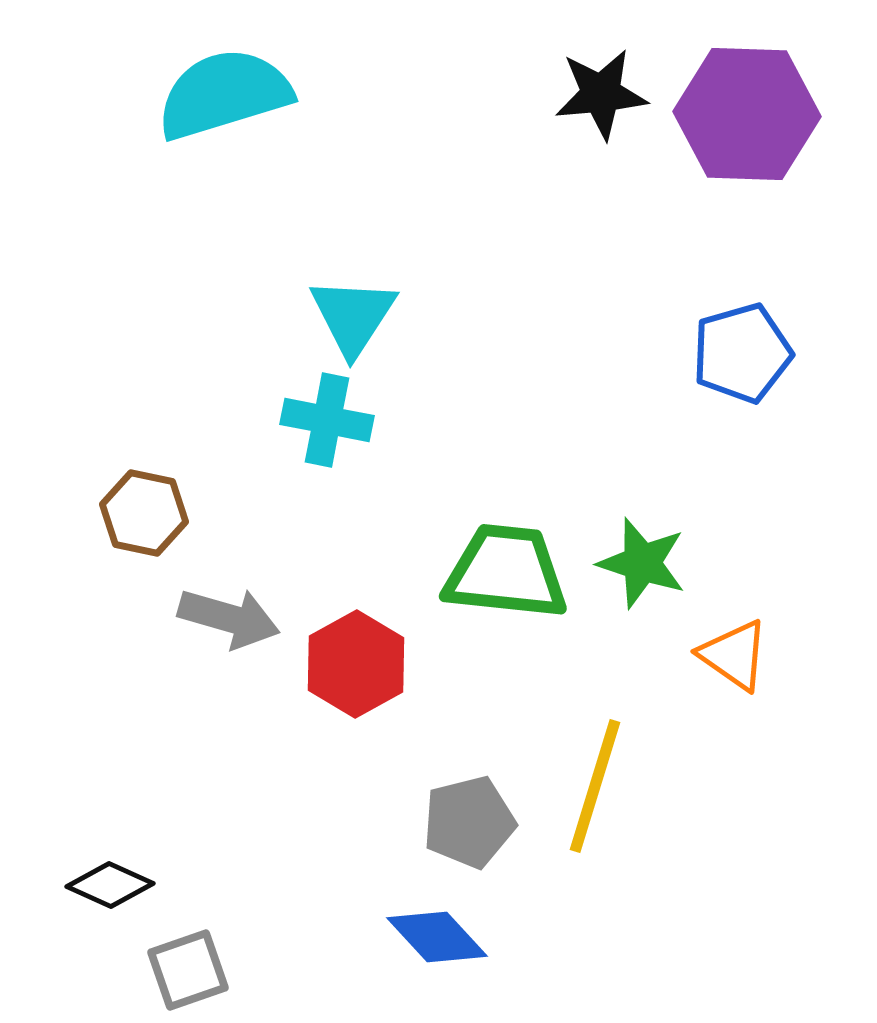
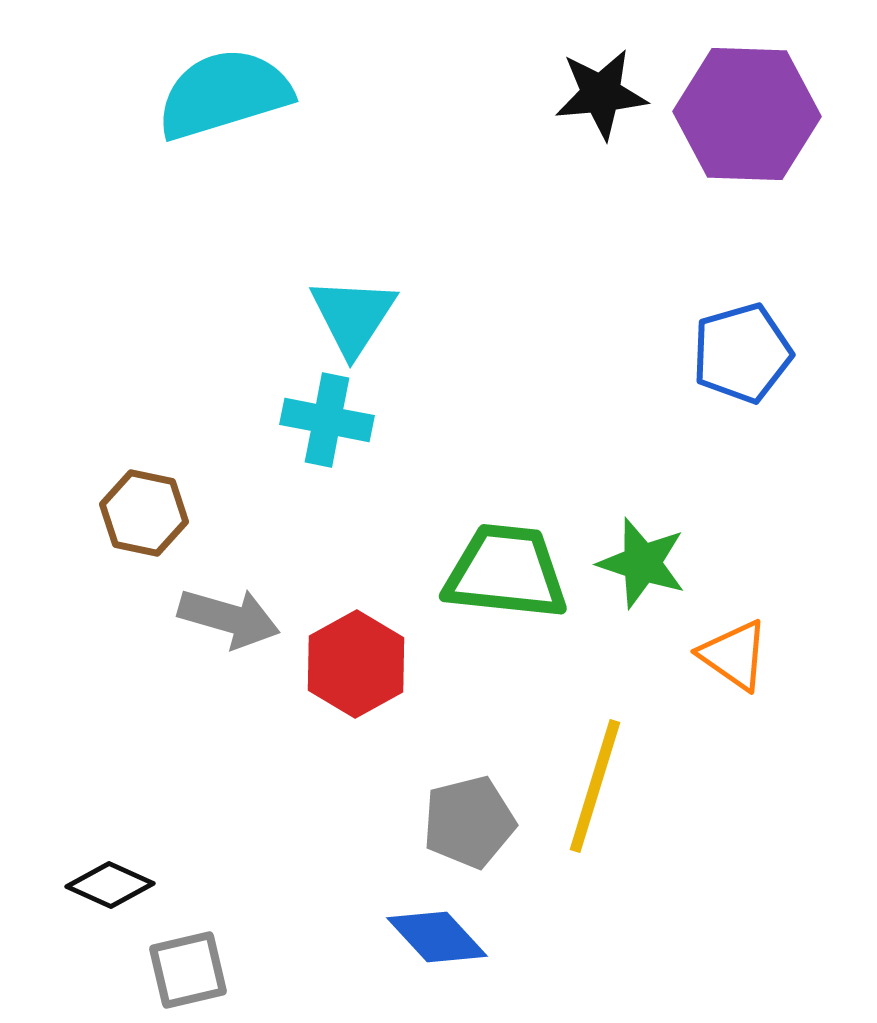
gray square: rotated 6 degrees clockwise
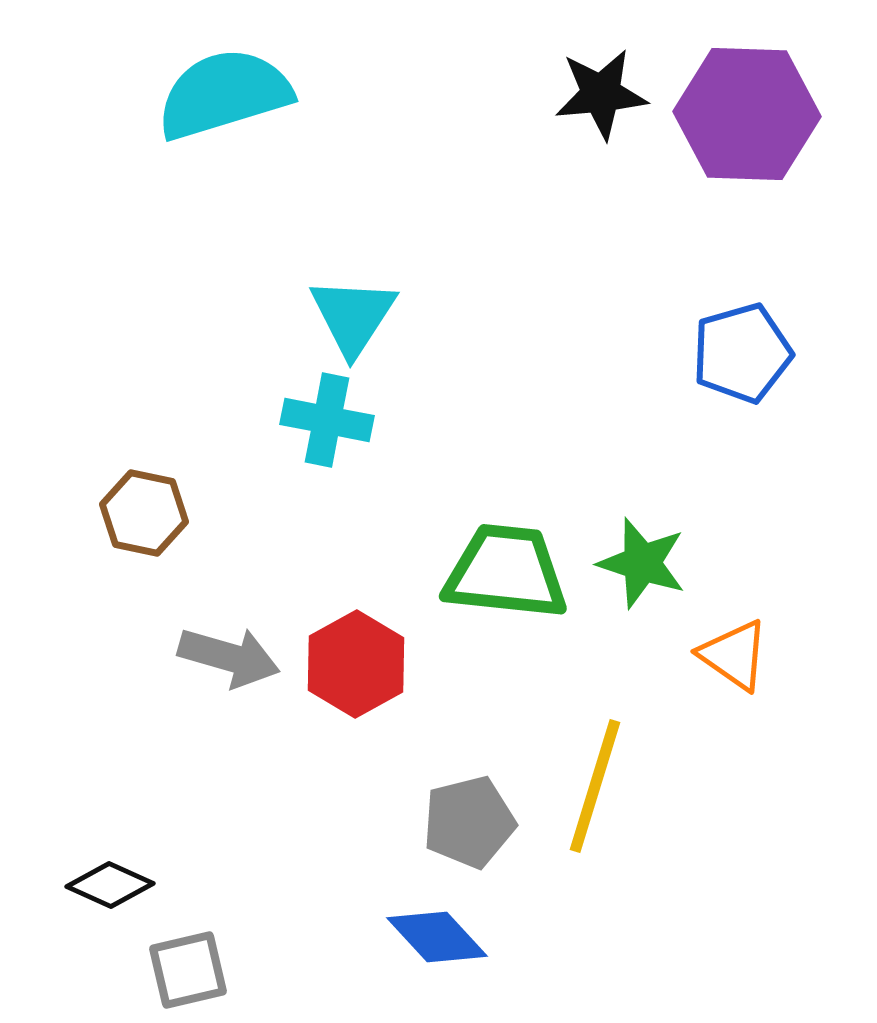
gray arrow: moved 39 px down
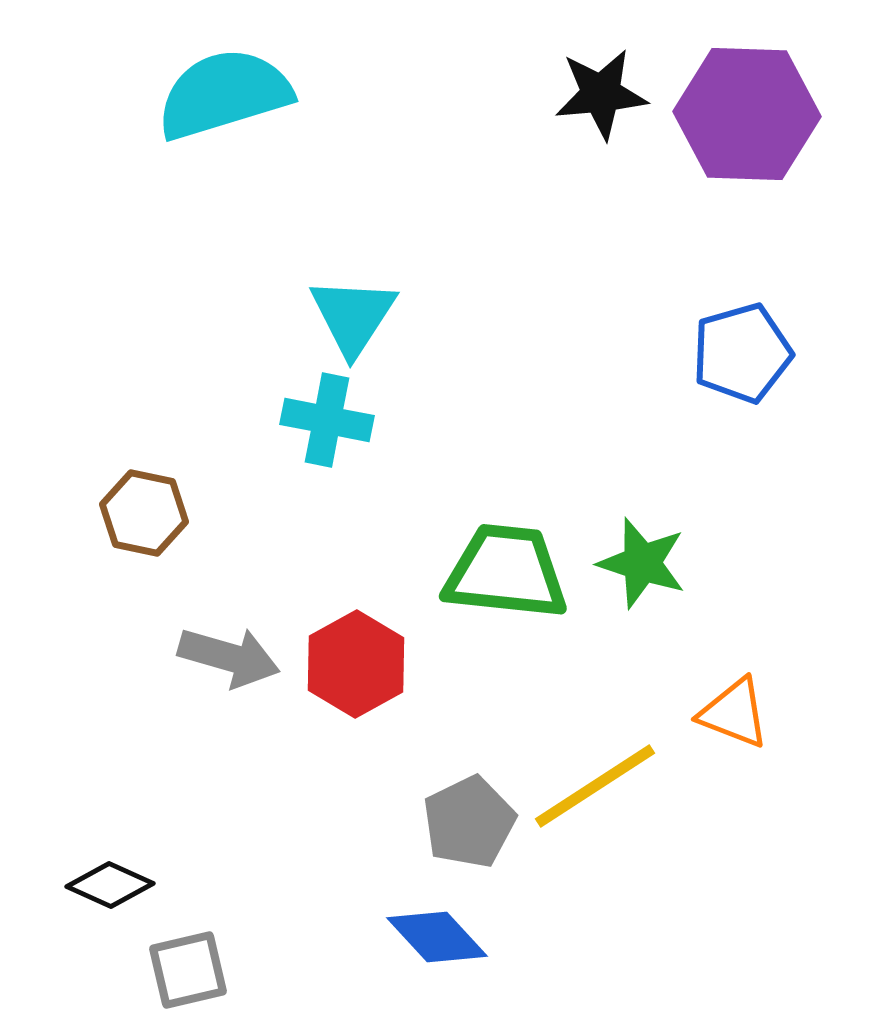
orange triangle: moved 58 px down; rotated 14 degrees counterclockwise
yellow line: rotated 40 degrees clockwise
gray pentagon: rotated 12 degrees counterclockwise
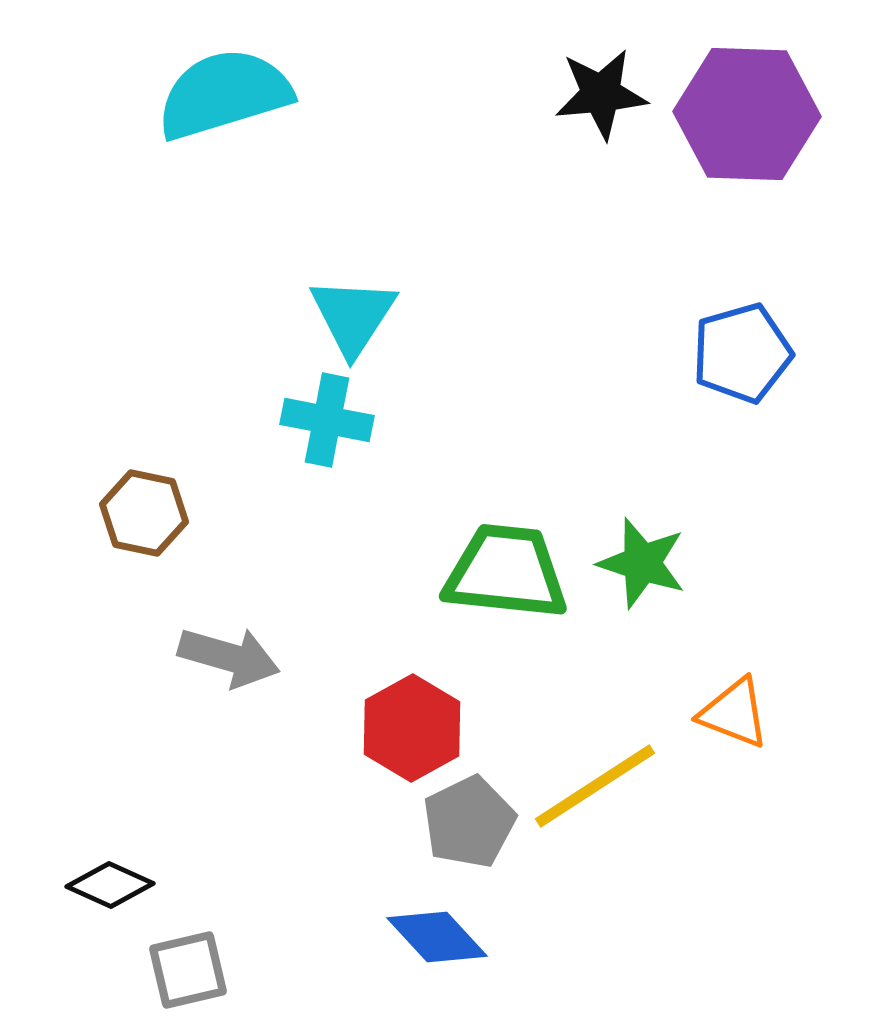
red hexagon: moved 56 px right, 64 px down
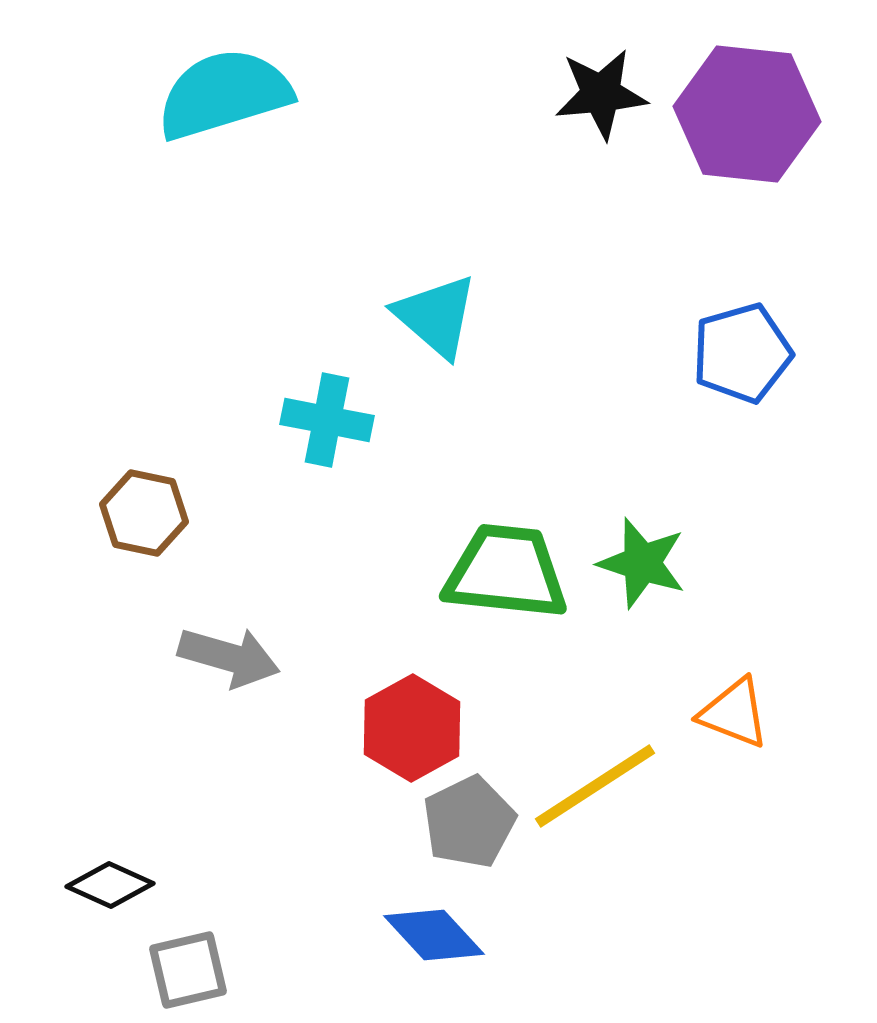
purple hexagon: rotated 4 degrees clockwise
cyan triangle: moved 83 px right; rotated 22 degrees counterclockwise
blue diamond: moved 3 px left, 2 px up
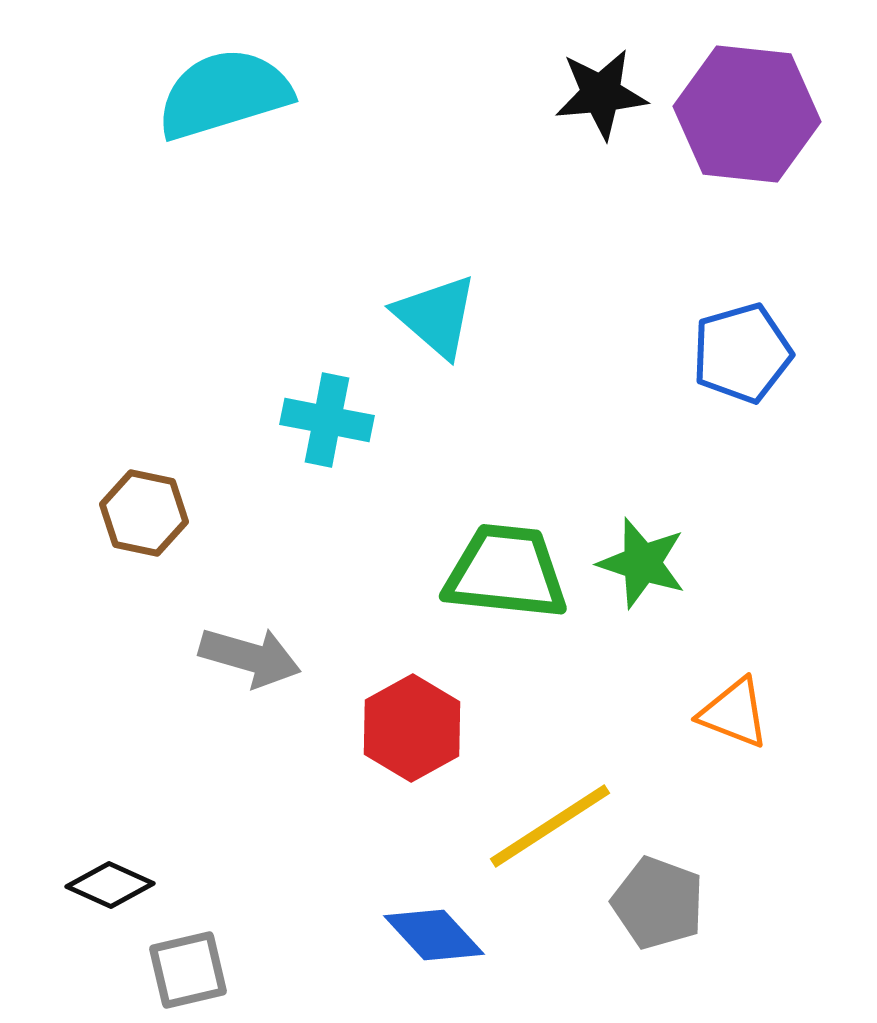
gray arrow: moved 21 px right
yellow line: moved 45 px left, 40 px down
gray pentagon: moved 189 px right, 81 px down; rotated 26 degrees counterclockwise
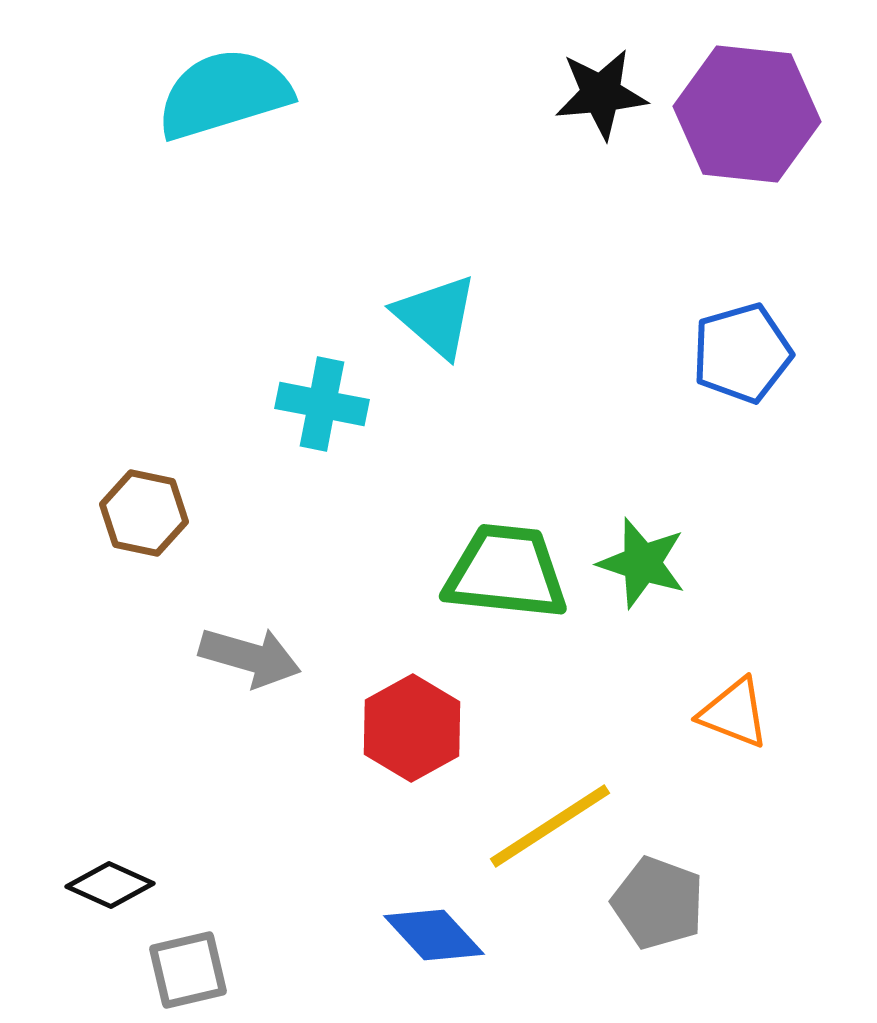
cyan cross: moved 5 px left, 16 px up
